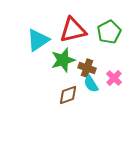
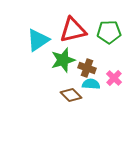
green pentagon: rotated 25 degrees clockwise
cyan semicircle: rotated 126 degrees clockwise
brown diamond: moved 3 px right; rotated 65 degrees clockwise
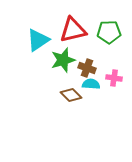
pink cross: rotated 35 degrees counterclockwise
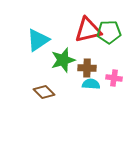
red triangle: moved 15 px right
brown cross: rotated 18 degrees counterclockwise
brown diamond: moved 27 px left, 3 px up
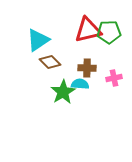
green star: moved 32 px down; rotated 15 degrees counterclockwise
pink cross: rotated 21 degrees counterclockwise
cyan semicircle: moved 11 px left
brown diamond: moved 6 px right, 30 px up
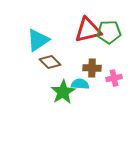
brown cross: moved 5 px right
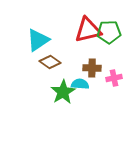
brown diamond: rotated 10 degrees counterclockwise
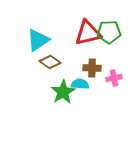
red triangle: moved 3 px down
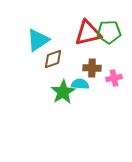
brown diamond: moved 3 px right, 3 px up; rotated 55 degrees counterclockwise
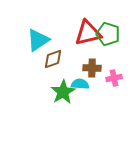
green pentagon: moved 1 px left, 2 px down; rotated 20 degrees clockwise
